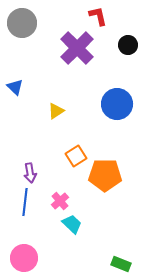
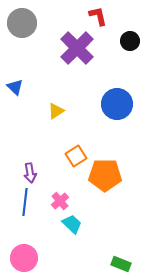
black circle: moved 2 px right, 4 px up
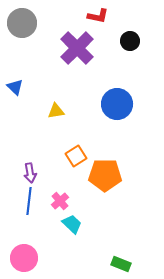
red L-shape: rotated 115 degrees clockwise
yellow triangle: rotated 24 degrees clockwise
blue line: moved 4 px right, 1 px up
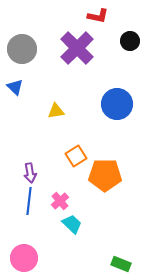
gray circle: moved 26 px down
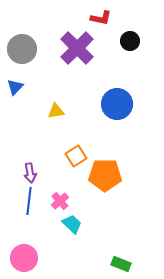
red L-shape: moved 3 px right, 2 px down
blue triangle: rotated 30 degrees clockwise
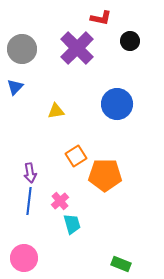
cyan trapezoid: rotated 30 degrees clockwise
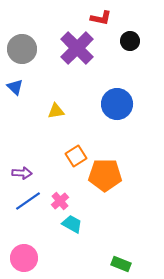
blue triangle: rotated 30 degrees counterclockwise
purple arrow: moved 8 px left; rotated 78 degrees counterclockwise
blue line: moved 1 px left; rotated 48 degrees clockwise
cyan trapezoid: rotated 45 degrees counterclockwise
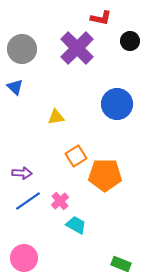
yellow triangle: moved 6 px down
cyan trapezoid: moved 4 px right, 1 px down
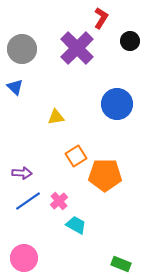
red L-shape: rotated 70 degrees counterclockwise
pink cross: moved 1 px left
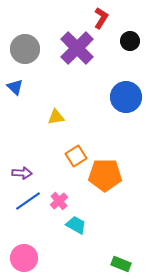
gray circle: moved 3 px right
blue circle: moved 9 px right, 7 px up
